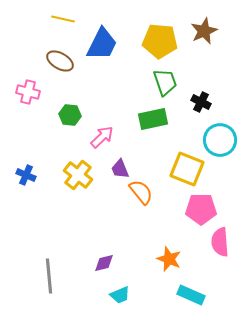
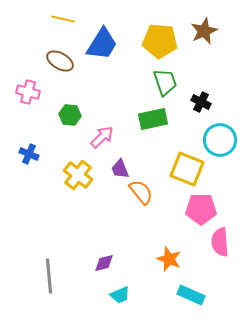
blue trapezoid: rotated 6 degrees clockwise
blue cross: moved 3 px right, 21 px up
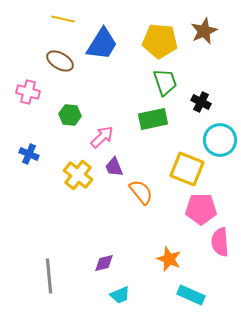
purple trapezoid: moved 6 px left, 2 px up
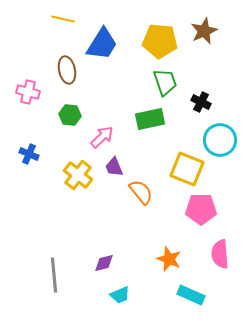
brown ellipse: moved 7 px right, 9 px down; rotated 48 degrees clockwise
green rectangle: moved 3 px left
pink semicircle: moved 12 px down
gray line: moved 5 px right, 1 px up
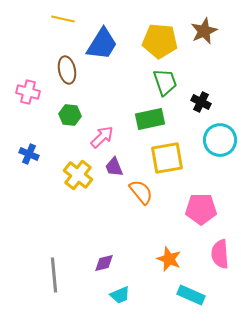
yellow square: moved 20 px left, 11 px up; rotated 32 degrees counterclockwise
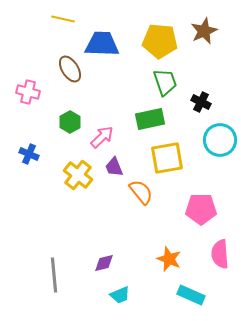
blue trapezoid: rotated 120 degrees counterclockwise
brown ellipse: moved 3 px right, 1 px up; rotated 20 degrees counterclockwise
green hexagon: moved 7 px down; rotated 25 degrees clockwise
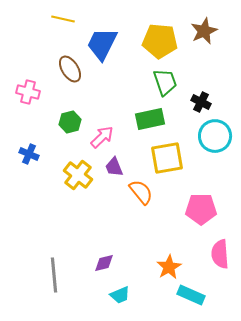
blue trapezoid: rotated 66 degrees counterclockwise
green hexagon: rotated 15 degrees clockwise
cyan circle: moved 5 px left, 4 px up
orange star: moved 8 px down; rotated 20 degrees clockwise
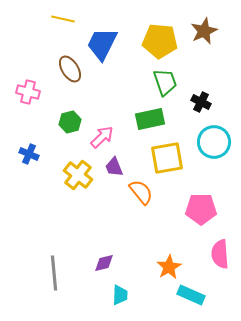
cyan circle: moved 1 px left, 6 px down
gray line: moved 2 px up
cyan trapezoid: rotated 65 degrees counterclockwise
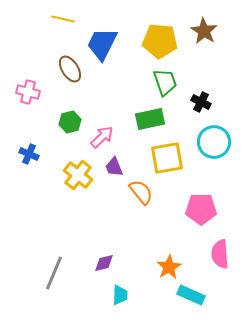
brown star: rotated 16 degrees counterclockwise
gray line: rotated 28 degrees clockwise
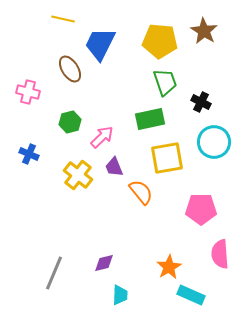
blue trapezoid: moved 2 px left
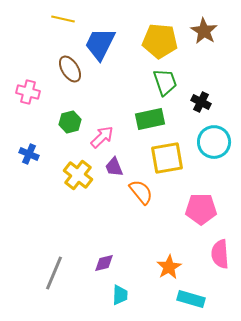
cyan rectangle: moved 4 px down; rotated 8 degrees counterclockwise
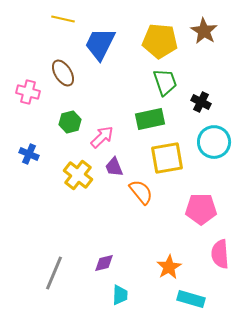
brown ellipse: moved 7 px left, 4 px down
